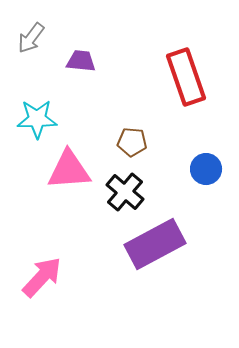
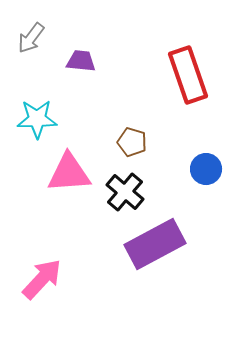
red rectangle: moved 2 px right, 2 px up
brown pentagon: rotated 12 degrees clockwise
pink triangle: moved 3 px down
pink arrow: moved 2 px down
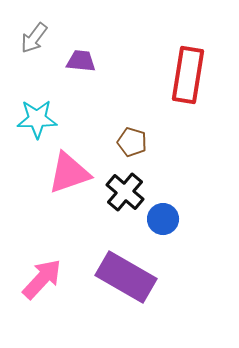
gray arrow: moved 3 px right
red rectangle: rotated 28 degrees clockwise
blue circle: moved 43 px left, 50 px down
pink triangle: rotated 15 degrees counterclockwise
purple rectangle: moved 29 px left, 33 px down; rotated 58 degrees clockwise
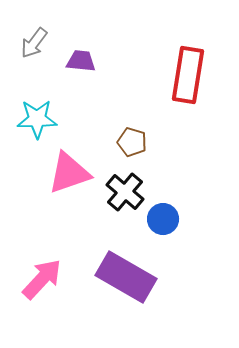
gray arrow: moved 5 px down
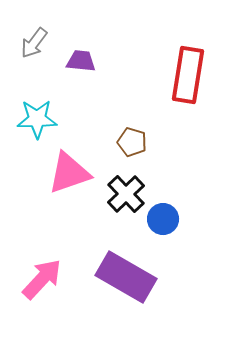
black cross: moved 1 px right, 2 px down; rotated 6 degrees clockwise
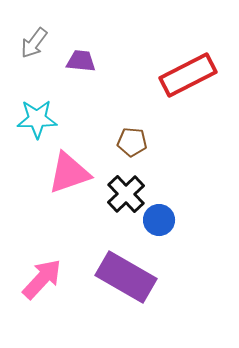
red rectangle: rotated 54 degrees clockwise
brown pentagon: rotated 12 degrees counterclockwise
blue circle: moved 4 px left, 1 px down
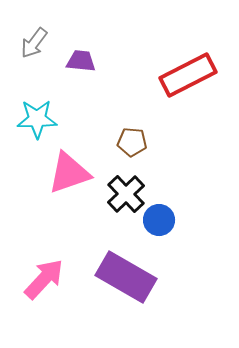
pink arrow: moved 2 px right
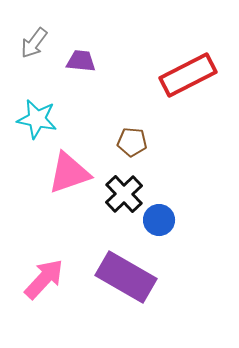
cyan star: rotated 12 degrees clockwise
black cross: moved 2 px left
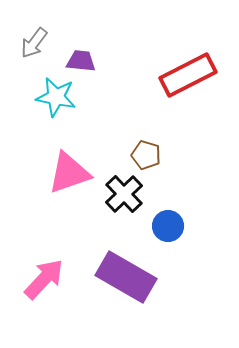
cyan star: moved 19 px right, 22 px up
brown pentagon: moved 14 px right, 13 px down; rotated 12 degrees clockwise
blue circle: moved 9 px right, 6 px down
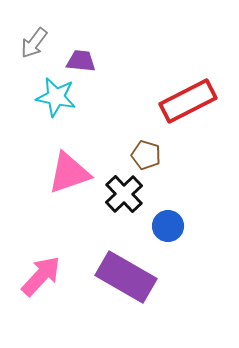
red rectangle: moved 26 px down
pink arrow: moved 3 px left, 3 px up
